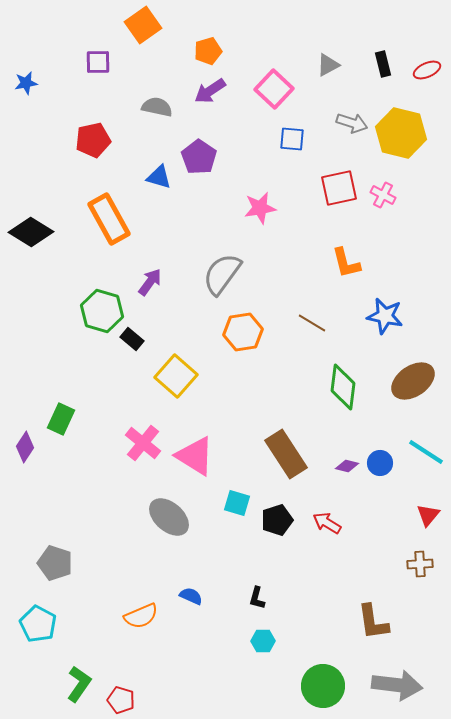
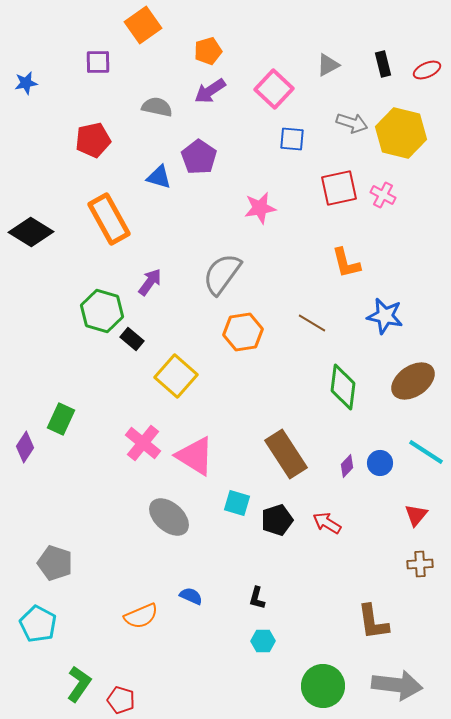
purple diamond at (347, 466): rotated 60 degrees counterclockwise
red triangle at (428, 515): moved 12 px left
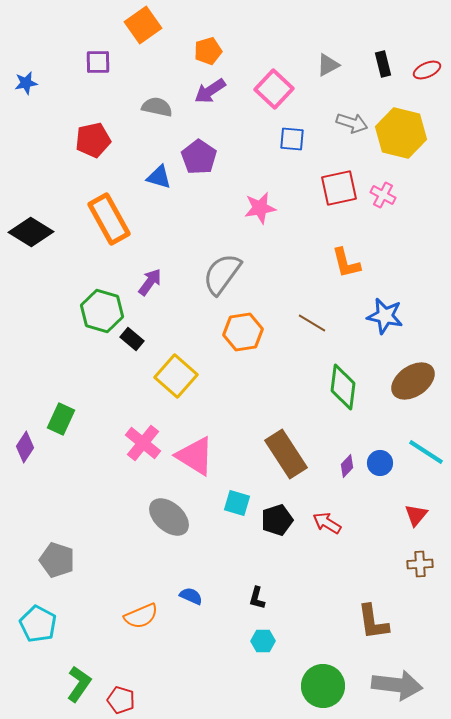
gray pentagon at (55, 563): moved 2 px right, 3 px up
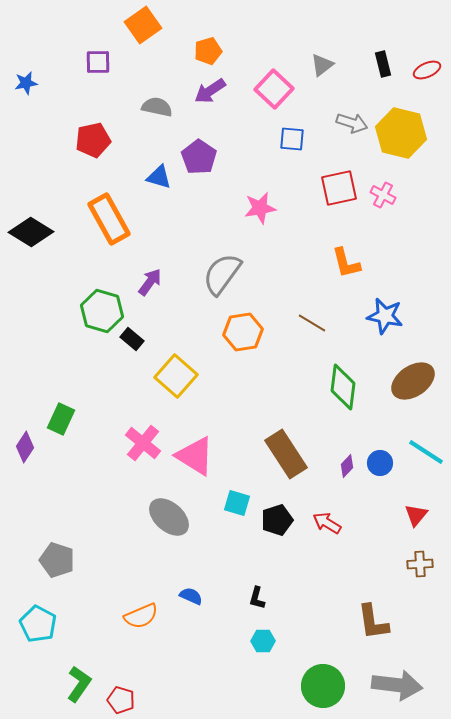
gray triangle at (328, 65): moved 6 px left; rotated 10 degrees counterclockwise
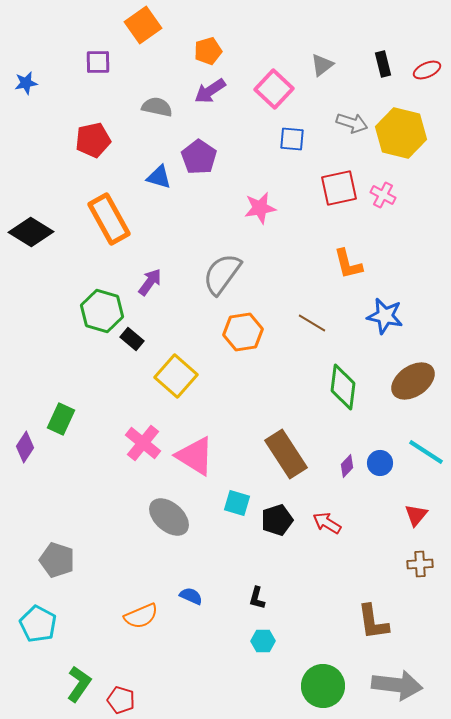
orange L-shape at (346, 263): moved 2 px right, 1 px down
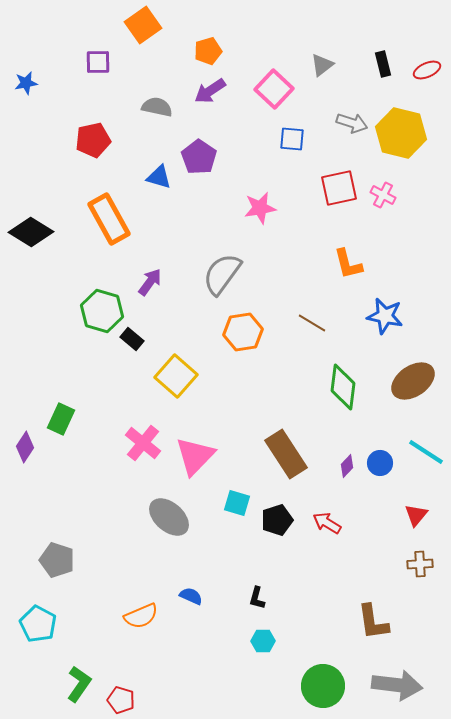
pink triangle at (195, 456): rotated 42 degrees clockwise
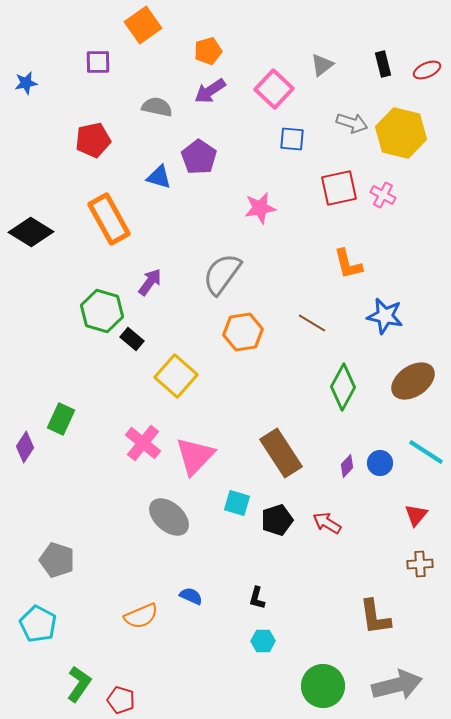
green diamond at (343, 387): rotated 21 degrees clockwise
brown rectangle at (286, 454): moved 5 px left, 1 px up
brown L-shape at (373, 622): moved 2 px right, 5 px up
gray arrow at (397, 685): rotated 21 degrees counterclockwise
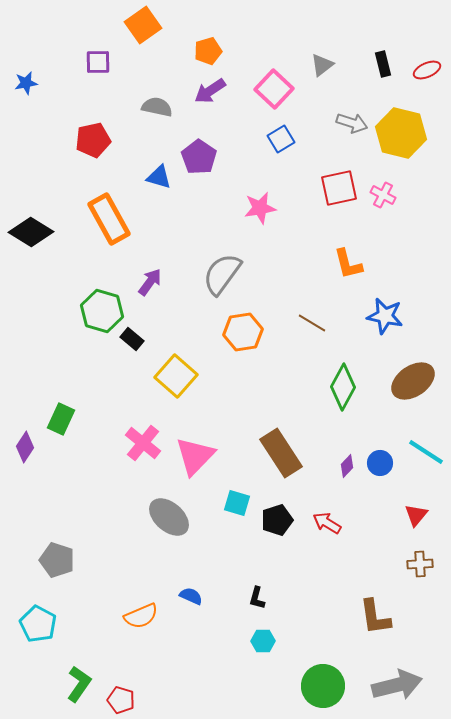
blue square at (292, 139): moved 11 px left; rotated 36 degrees counterclockwise
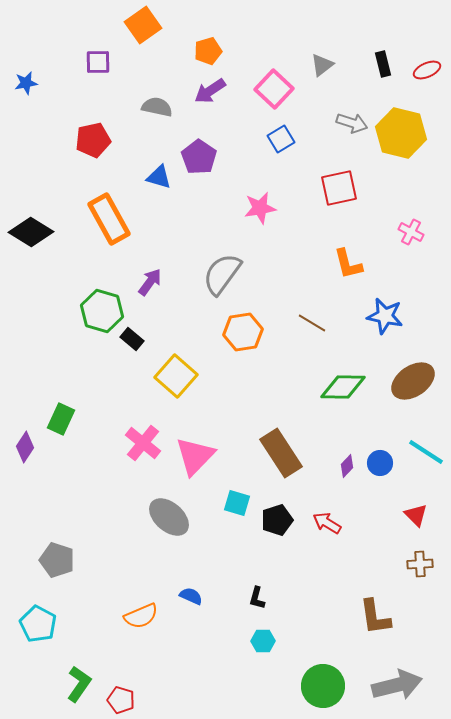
pink cross at (383, 195): moved 28 px right, 37 px down
green diamond at (343, 387): rotated 63 degrees clockwise
red triangle at (416, 515): rotated 25 degrees counterclockwise
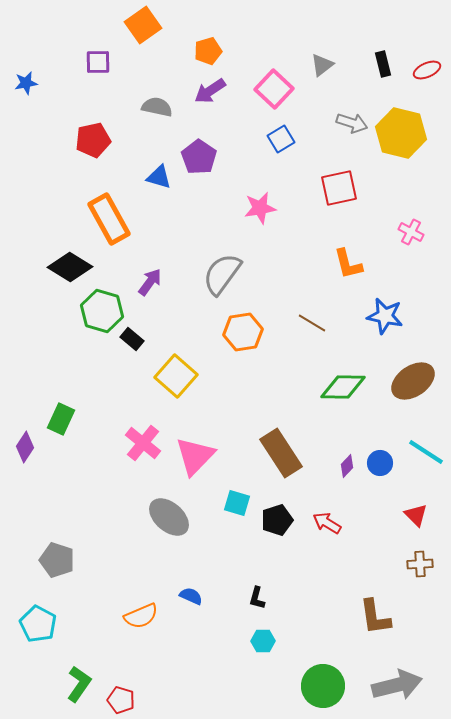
black diamond at (31, 232): moved 39 px right, 35 px down
